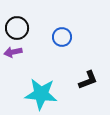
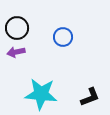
blue circle: moved 1 px right
purple arrow: moved 3 px right
black L-shape: moved 2 px right, 17 px down
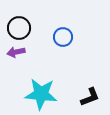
black circle: moved 2 px right
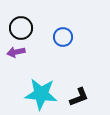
black circle: moved 2 px right
black L-shape: moved 11 px left
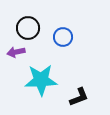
black circle: moved 7 px right
cyan star: moved 14 px up; rotated 8 degrees counterclockwise
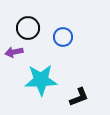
purple arrow: moved 2 px left
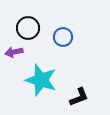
cyan star: rotated 20 degrees clockwise
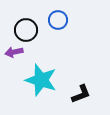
black circle: moved 2 px left, 2 px down
blue circle: moved 5 px left, 17 px up
black L-shape: moved 2 px right, 3 px up
